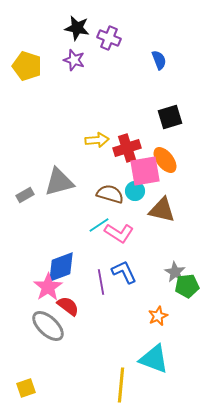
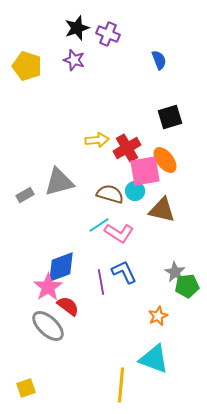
black star: rotated 30 degrees counterclockwise
purple cross: moved 1 px left, 4 px up
red cross: rotated 12 degrees counterclockwise
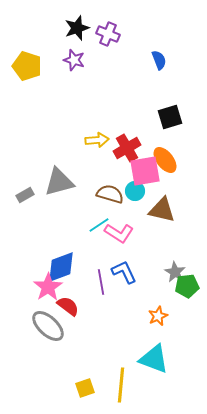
yellow square: moved 59 px right
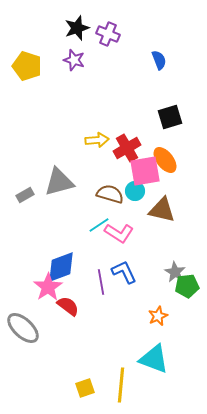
gray ellipse: moved 25 px left, 2 px down
